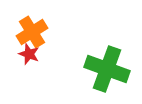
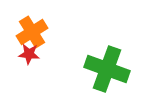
red star: rotated 15 degrees counterclockwise
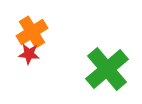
green cross: rotated 30 degrees clockwise
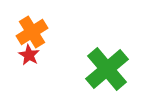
red star: moved 1 px down; rotated 25 degrees clockwise
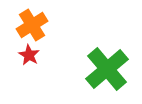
orange cross: moved 7 px up
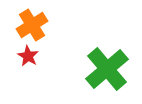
red star: moved 1 px left, 1 px down
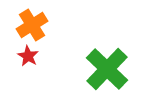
green cross: rotated 6 degrees counterclockwise
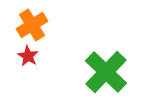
green cross: moved 1 px left, 3 px down
